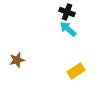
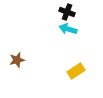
cyan arrow: rotated 24 degrees counterclockwise
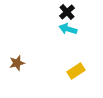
black cross: rotated 28 degrees clockwise
brown star: moved 3 px down
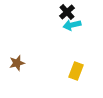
cyan arrow: moved 4 px right, 4 px up; rotated 30 degrees counterclockwise
yellow rectangle: rotated 36 degrees counterclockwise
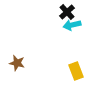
brown star: rotated 28 degrees clockwise
yellow rectangle: rotated 42 degrees counterclockwise
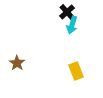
cyan arrow: rotated 60 degrees counterclockwise
brown star: rotated 21 degrees clockwise
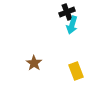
black cross: rotated 21 degrees clockwise
brown star: moved 17 px right
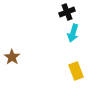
cyan arrow: moved 1 px right, 8 px down
brown star: moved 22 px left, 6 px up
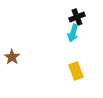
black cross: moved 10 px right, 5 px down
